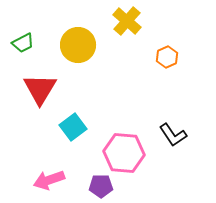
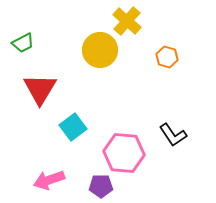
yellow circle: moved 22 px right, 5 px down
orange hexagon: rotated 20 degrees counterclockwise
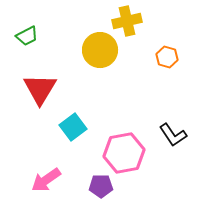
yellow cross: rotated 36 degrees clockwise
green trapezoid: moved 4 px right, 7 px up
pink hexagon: rotated 15 degrees counterclockwise
pink arrow: moved 3 px left; rotated 16 degrees counterclockwise
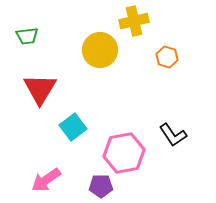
yellow cross: moved 7 px right
green trapezoid: rotated 20 degrees clockwise
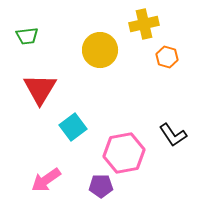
yellow cross: moved 10 px right, 3 px down
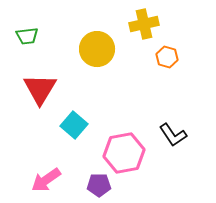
yellow circle: moved 3 px left, 1 px up
cyan square: moved 1 px right, 2 px up; rotated 12 degrees counterclockwise
purple pentagon: moved 2 px left, 1 px up
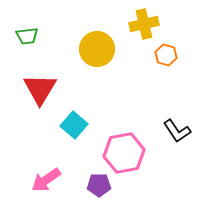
orange hexagon: moved 1 px left, 2 px up
black L-shape: moved 4 px right, 4 px up
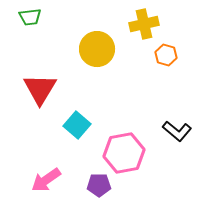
green trapezoid: moved 3 px right, 19 px up
cyan square: moved 3 px right
black L-shape: rotated 16 degrees counterclockwise
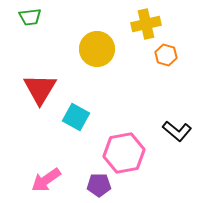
yellow cross: moved 2 px right
cyan square: moved 1 px left, 8 px up; rotated 12 degrees counterclockwise
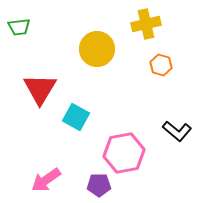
green trapezoid: moved 11 px left, 10 px down
orange hexagon: moved 5 px left, 10 px down
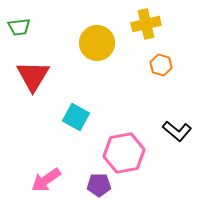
yellow circle: moved 6 px up
red triangle: moved 7 px left, 13 px up
